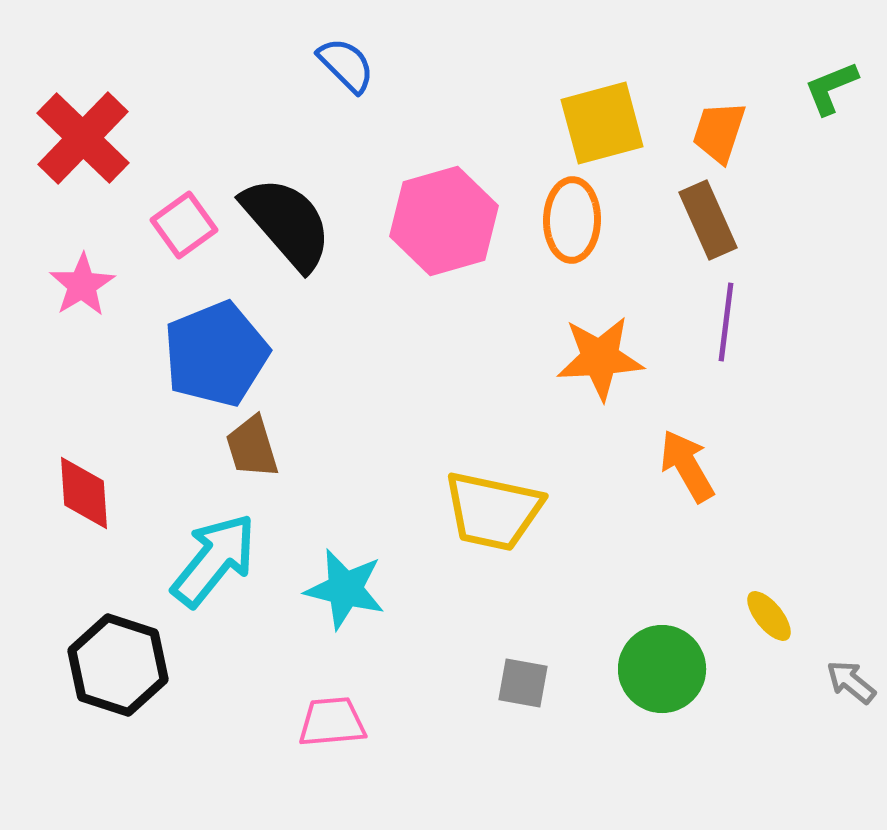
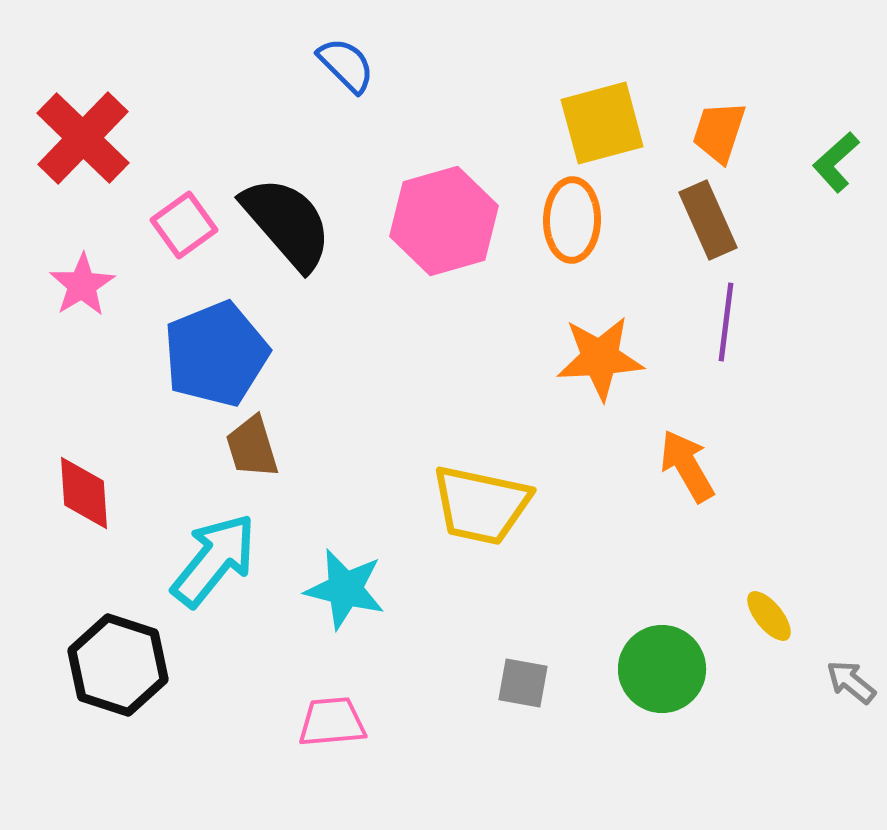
green L-shape: moved 5 px right, 74 px down; rotated 20 degrees counterclockwise
yellow trapezoid: moved 12 px left, 6 px up
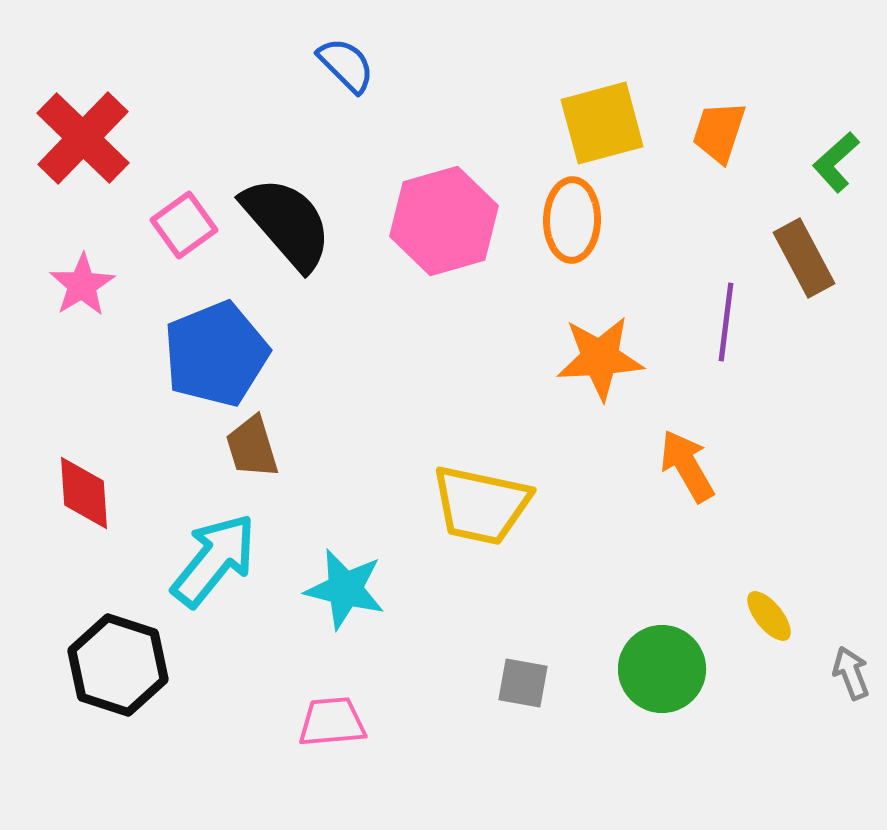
brown rectangle: moved 96 px right, 38 px down; rotated 4 degrees counterclockwise
gray arrow: moved 9 px up; rotated 30 degrees clockwise
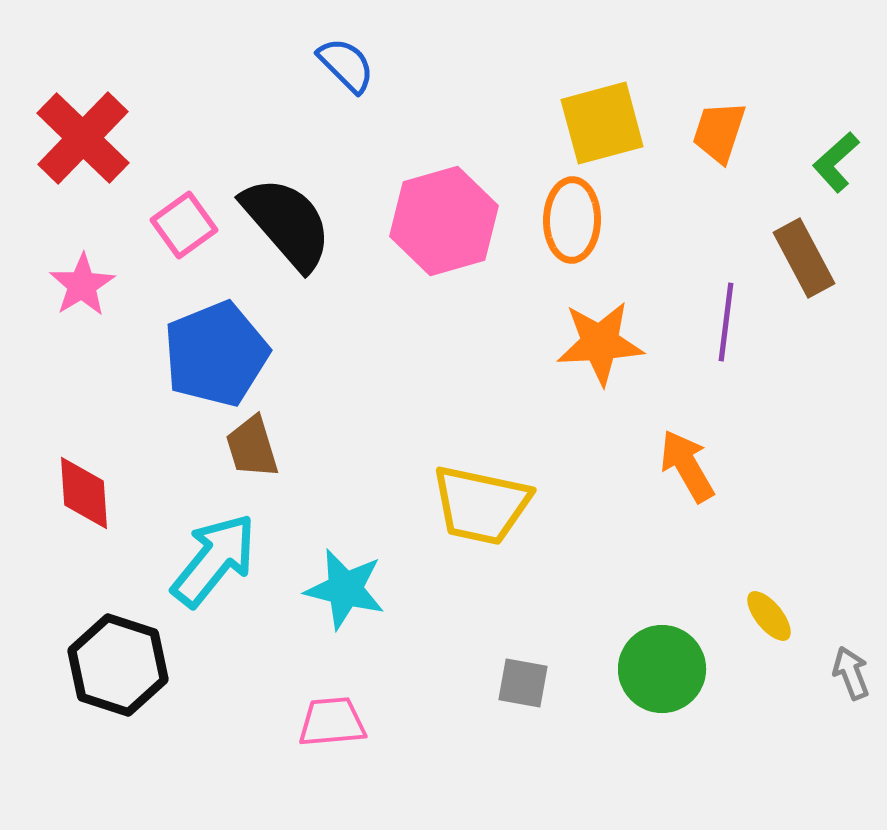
orange star: moved 15 px up
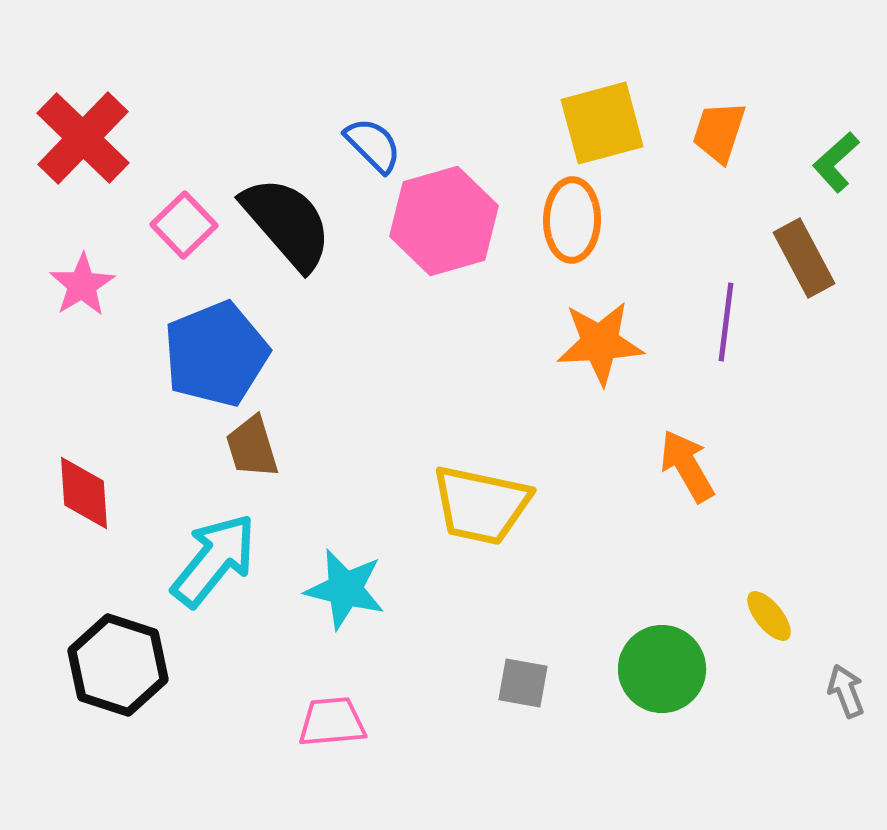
blue semicircle: moved 27 px right, 80 px down
pink square: rotated 8 degrees counterclockwise
gray arrow: moved 5 px left, 18 px down
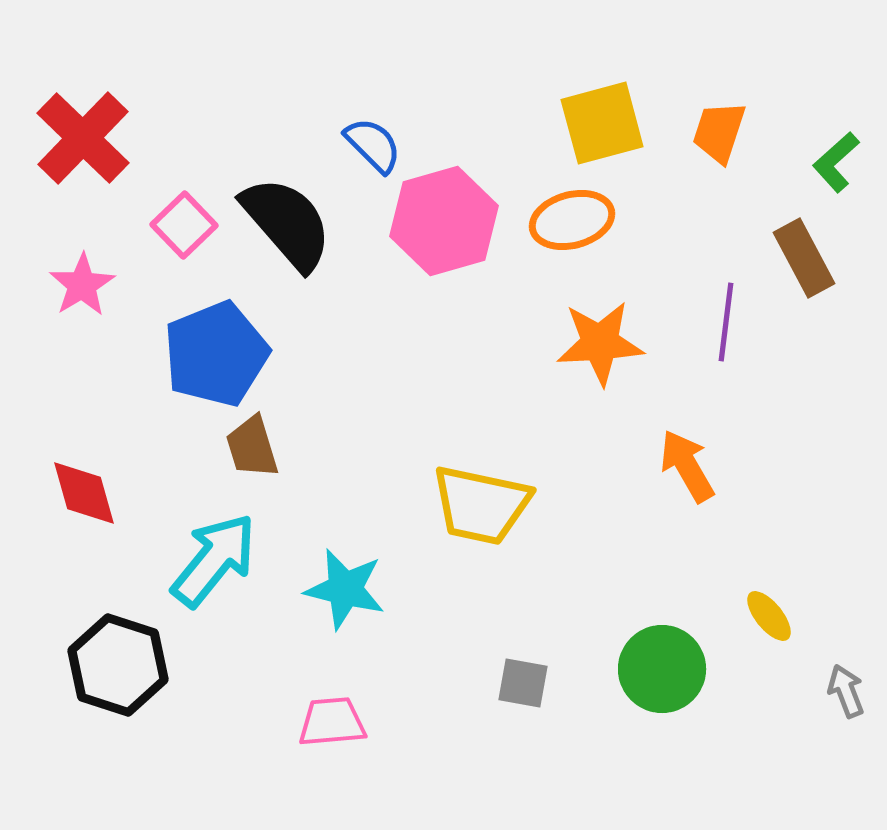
orange ellipse: rotated 74 degrees clockwise
red diamond: rotated 12 degrees counterclockwise
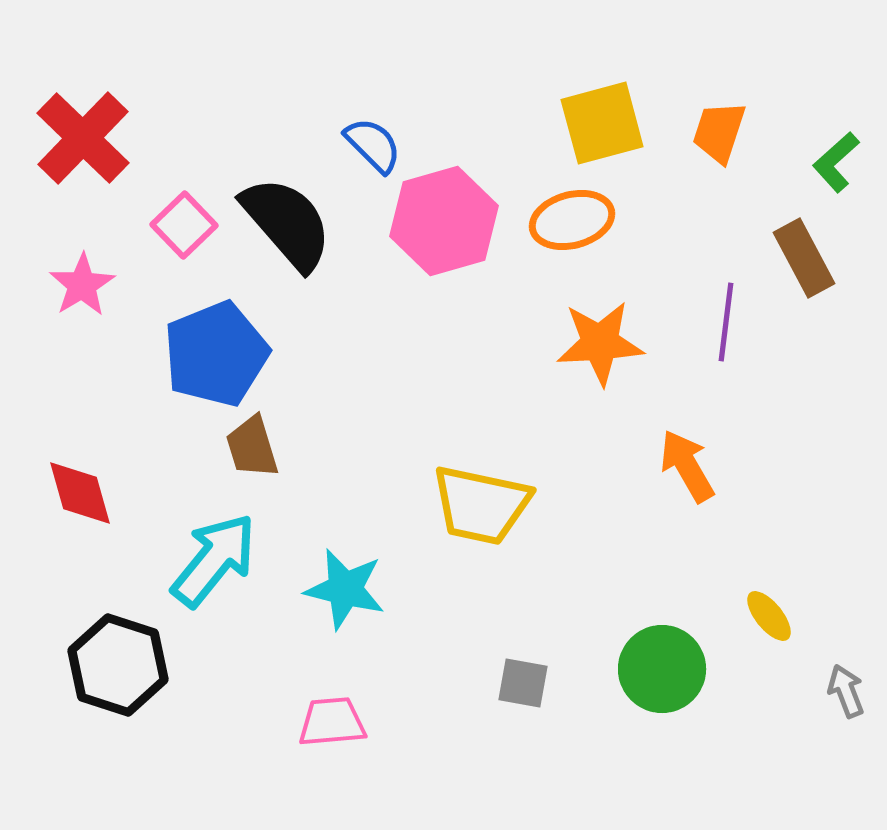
red diamond: moved 4 px left
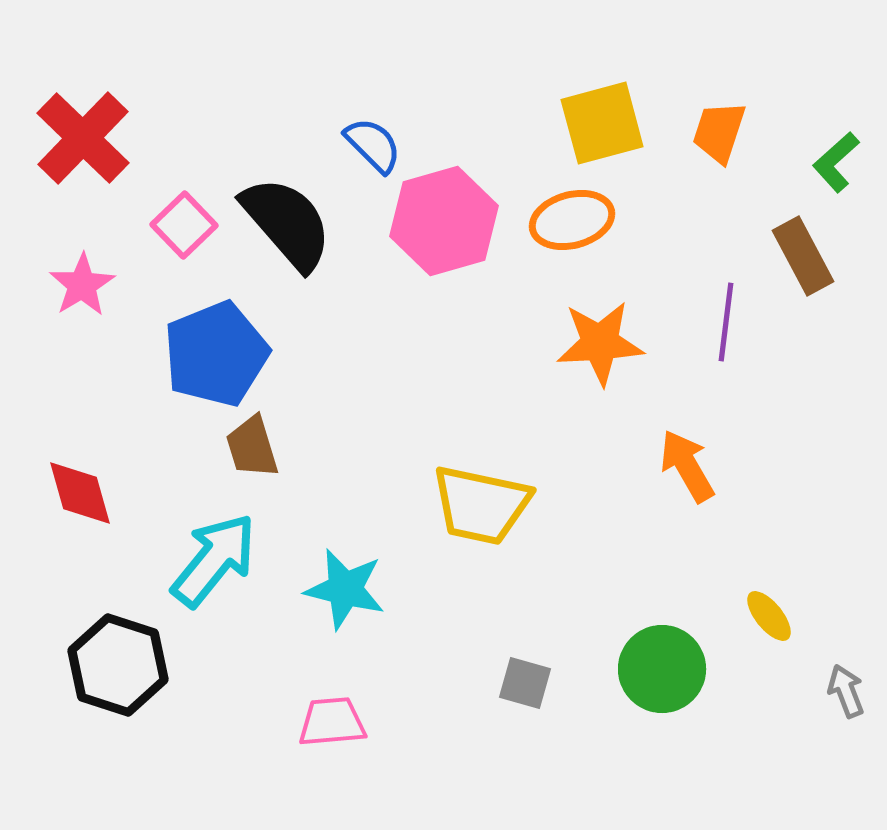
brown rectangle: moved 1 px left, 2 px up
gray square: moved 2 px right; rotated 6 degrees clockwise
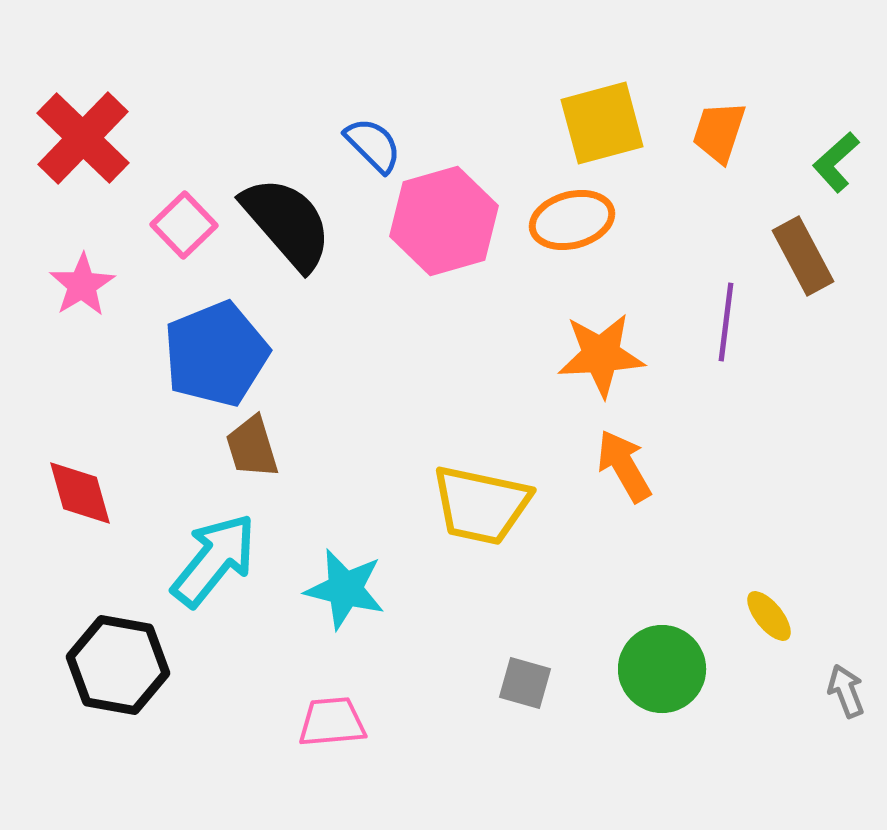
orange star: moved 1 px right, 12 px down
orange arrow: moved 63 px left
black hexagon: rotated 8 degrees counterclockwise
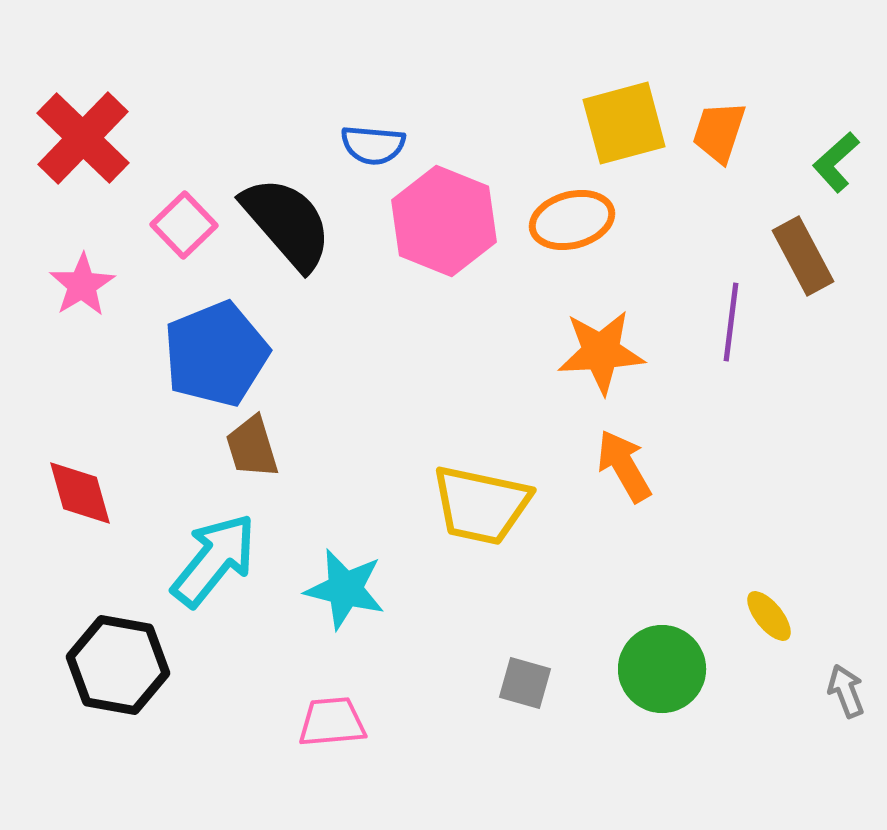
yellow square: moved 22 px right
blue semicircle: rotated 140 degrees clockwise
pink hexagon: rotated 22 degrees counterclockwise
purple line: moved 5 px right
orange star: moved 3 px up
